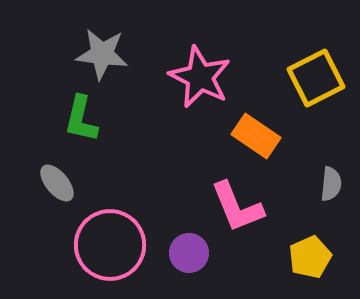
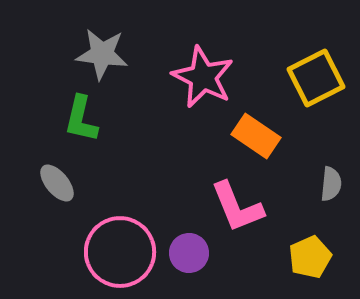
pink star: moved 3 px right
pink circle: moved 10 px right, 7 px down
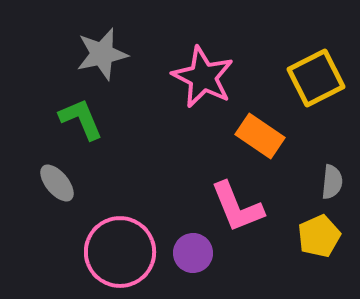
gray star: rotated 20 degrees counterclockwise
green L-shape: rotated 144 degrees clockwise
orange rectangle: moved 4 px right
gray semicircle: moved 1 px right, 2 px up
purple circle: moved 4 px right
yellow pentagon: moved 9 px right, 21 px up
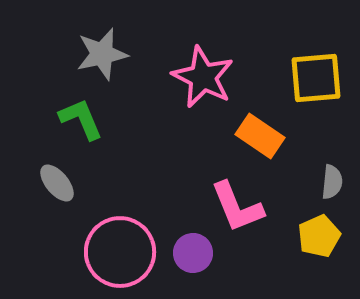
yellow square: rotated 22 degrees clockwise
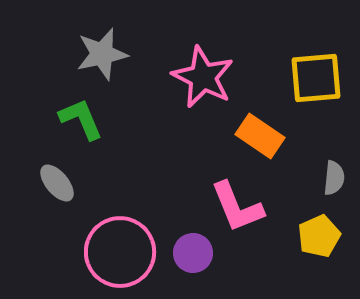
gray semicircle: moved 2 px right, 4 px up
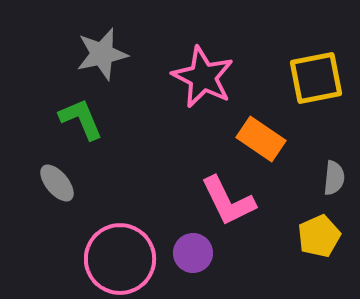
yellow square: rotated 6 degrees counterclockwise
orange rectangle: moved 1 px right, 3 px down
pink L-shape: moved 9 px left, 6 px up; rotated 4 degrees counterclockwise
pink circle: moved 7 px down
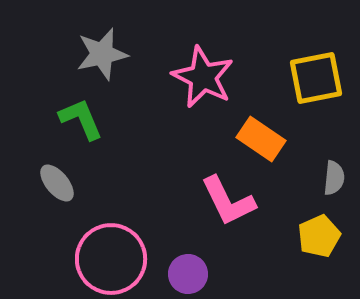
purple circle: moved 5 px left, 21 px down
pink circle: moved 9 px left
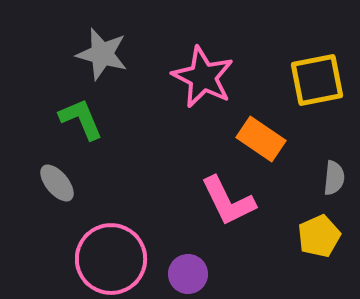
gray star: rotated 28 degrees clockwise
yellow square: moved 1 px right, 2 px down
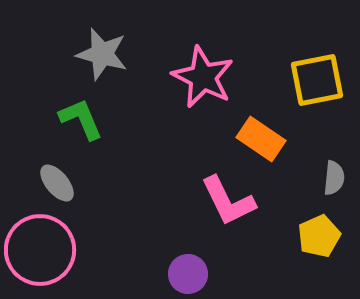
pink circle: moved 71 px left, 9 px up
